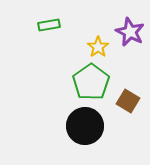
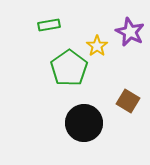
yellow star: moved 1 px left, 1 px up
green pentagon: moved 22 px left, 14 px up
black circle: moved 1 px left, 3 px up
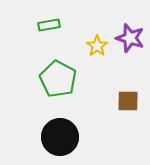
purple star: moved 6 px down; rotated 8 degrees counterclockwise
green pentagon: moved 11 px left, 11 px down; rotated 9 degrees counterclockwise
brown square: rotated 30 degrees counterclockwise
black circle: moved 24 px left, 14 px down
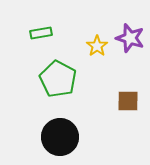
green rectangle: moved 8 px left, 8 px down
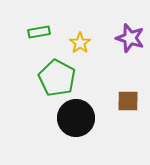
green rectangle: moved 2 px left, 1 px up
yellow star: moved 17 px left, 3 px up
green pentagon: moved 1 px left, 1 px up
black circle: moved 16 px right, 19 px up
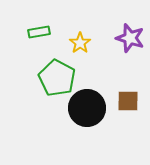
black circle: moved 11 px right, 10 px up
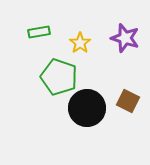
purple star: moved 5 px left
green pentagon: moved 2 px right, 1 px up; rotated 9 degrees counterclockwise
brown square: rotated 25 degrees clockwise
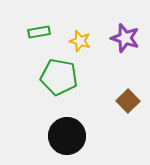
yellow star: moved 2 px up; rotated 20 degrees counterclockwise
green pentagon: rotated 9 degrees counterclockwise
brown square: rotated 20 degrees clockwise
black circle: moved 20 px left, 28 px down
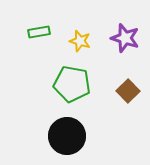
green pentagon: moved 13 px right, 7 px down
brown square: moved 10 px up
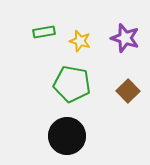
green rectangle: moved 5 px right
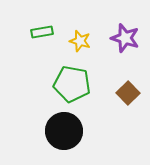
green rectangle: moved 2 px left
brown square: moved 2 px down
black circle: moved 3 px left, 5 px up
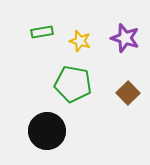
green pentagon: moved 1 px right
black circle: moved 17 px left
